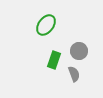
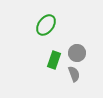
gray circle: moved 2 px left, 2 px down
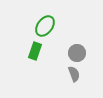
green ellipse: moved 1 px left, 1 px down
green rectangle: moved 19 px left, 9 px up
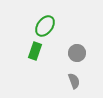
gray semicircle: moved 7 px down
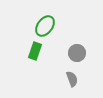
gray semicircle: moved 2 px left, 2 px up
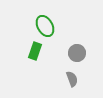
green ellipse: rotated 65 degrees counterclockwise
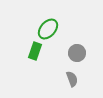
green ellipse: moved 3 px right, 3 px down; rotated 70 degrees clockwise
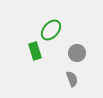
green ellipse: moved 3 px right, 1 px down
green rectangle: rotated 36 degrees counterclockwise
